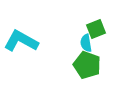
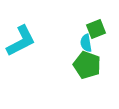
cyan L-shape: rotated 124 degrees clockwise
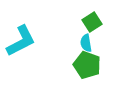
green square: moved 4 px left, 7 px up; rotated 12 degrees counterclockwise
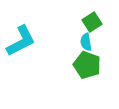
cyan semicircle: moved 1 px up
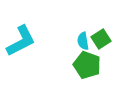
green square: moved 9 px right, 17 px down
cyan semicircle: moved 3 px left, 1 px up
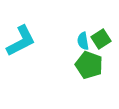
green pentagon: moved 2 px right
